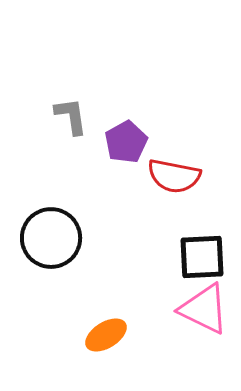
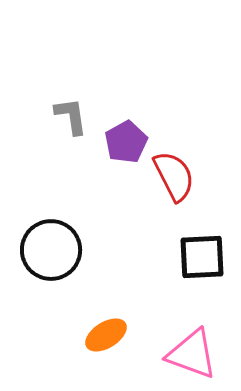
red semicircle: rotated 128 degrees counterclockwise
black circle: moved 12 px down
pink triangle: moved 12 px left, 45 px down; rotated 6 degrees counterclockwise
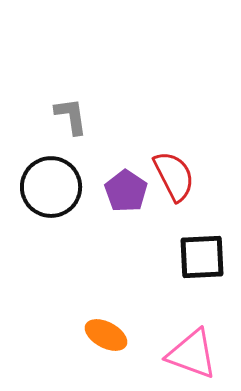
purple pentagon: moved 49 px down; rotated 9 degrees counterclockwise
black circle: moved 63 px up
orange ellipse: rotated 60 degrees clockwise
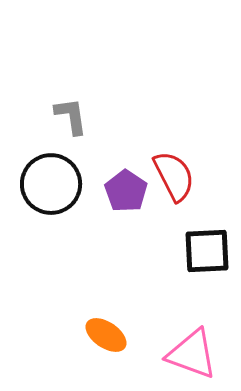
black circle: moved 3 px up
black square: moved 5 px right, 6 px up
orange ellipse: rotated 6 degrees clockwise
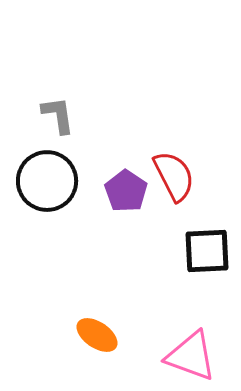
gray L-shape: moved 13 px left, 1 px up
black circle: moved 4 px left, 3 px up
orange ellipse: moved 9 px left
pink triangle: moved 1 px left, 2 px down
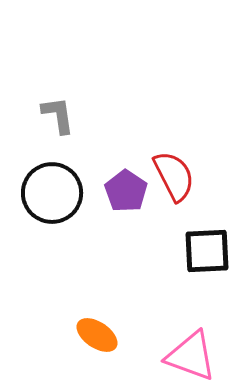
black circle: moved 5 px right, 12 px down
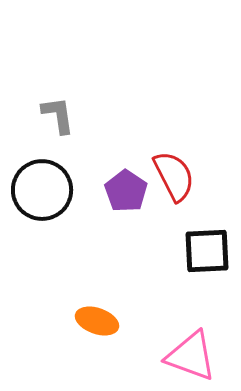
black circle: moved 10 px left, 3 px up
orange ellipse: moved 14 px up; rotated 15 degrees counterclockwise
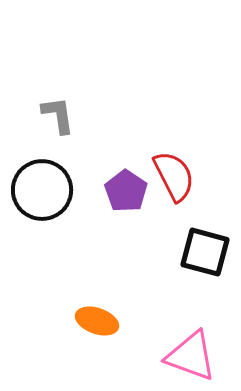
black square: moved 2 px left, 1 px down; rotated 18 degrees clockwise
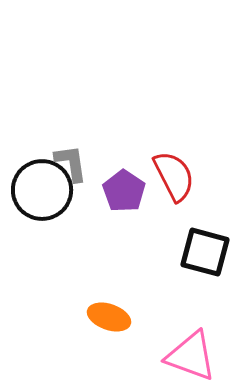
gray L-shape: moved 13 px right, 48 px down
purple pentagon: moved 2 px left
orange ellipse: moved 12 px right, 4 px up
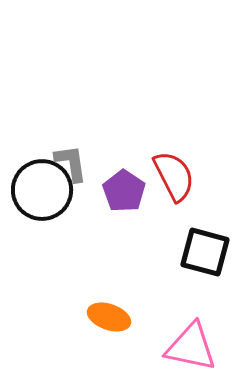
pink triangle: moved 9 px up; rotated 8 degrees counterclockwise
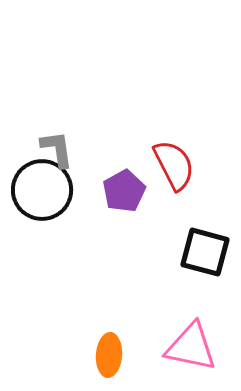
gray L-shape: moved 14 px left, 14 px up
red semicircle: moved 11 px up
purple pentagon: rotated 9 degrees clockwise
orange ellipse: moved 38 px down; rotated 75 degrees clockwise
